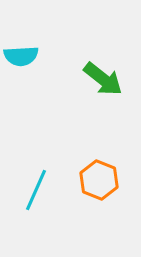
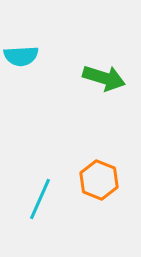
green arrow: moved 1 px right, 1 px up; rotated 21 degrees counterclockwise
cyan line: moved 4 px right, 9 px down
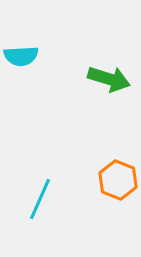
green arrow: moved 5 px right, 1 px down
orange hexagon: moved 19 px right
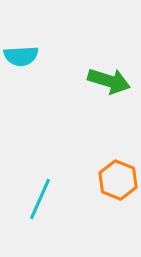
green arrow: moved 2 px down
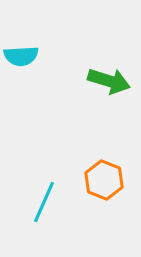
orange hexagon: moved 14 px left
cyan line: moved 4 px right, 3 px down
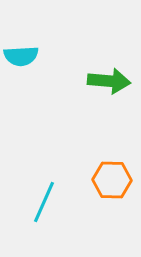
green arrow: rotated 12 degrees counterclockwise
orange hexagon: moved 8 px right; rotated 21 degrees counterclockwise
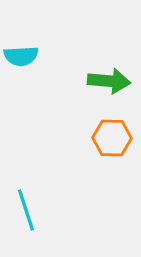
orange hexagon: moved 42 px up
cyan line: moved 18 px left, 8 px down; rotated 42 degrees counterclockwise
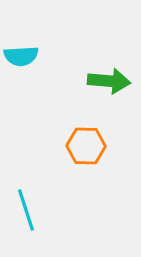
orange hexagon: moved 26 px left, 8 px down
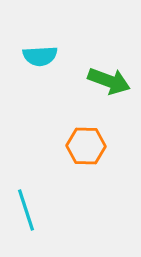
cyan semicircle: moved 19 px right
green arrow: rotated 15 degrees clockwise
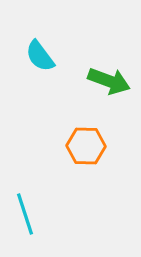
cyan semicircle: rotated 56 degrees clockwise
cyan line: moved 1 px left, 4 px down
